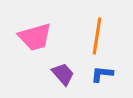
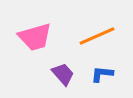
orange line: rotated 57 degrees clockwise
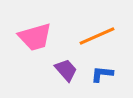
purple trapezoid: moved 3 px right, 4 px up
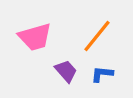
orange line: rotated 27 degrees counterclockwise
purple trapezoid: moved 1 px down
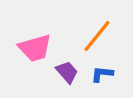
pink trapezoid: moved 11 px down
purple trapezoid: moved 1 px right, 1 px down
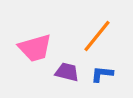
purple trapezoid: rotated 35 degrees counterclockwise
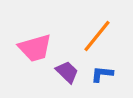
purple trapezoid: rotated 30 degrees clockwise
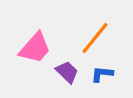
orange line: moved 2 px left, 2 px down
pink trapezoid: rotated 33 degrees counterclockwise
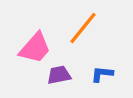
orange line: moved 12 px left, 10 px up
purple trapezoid: moved 8 px left, 3 px down; rotated 55 degrees counterclockwise
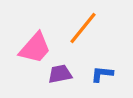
purple trapezoid: moved 1 px right, 1 px up
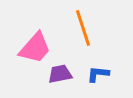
orange line: rotated 57 degrees counterclockwise
blue L-shape: moved 4 px left
